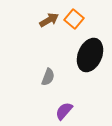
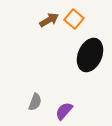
gray semicircle: moved 13 px left, 25 px down
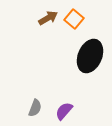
brown arrow: moved 1 px left, 2 px up
black ellipse: moved 1 px down
gray semicircle: moved 6 px down
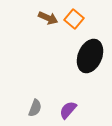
brown arrow: rotated 54 degrees clockwise
purple semicircle: moved 4 px right, 1 px up
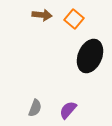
brown arrow: moved 6 px left, 3 px up; rotated 18 degrees counterclockwise
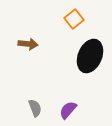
brown arrow: moved 14 px left, 29 px down
orange square: rotated 12 degrees clockwise
gray semicircle: rotated 42 degrees counterclockwise
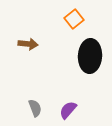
black ellipse: rotated 20 degrees counterclockwise
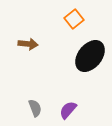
black ellipse: rotated 36 degrees clockwise
